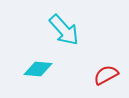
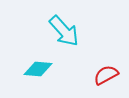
cyan arrow: moved 1 px down
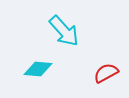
red semicircle: moved 2 px up
